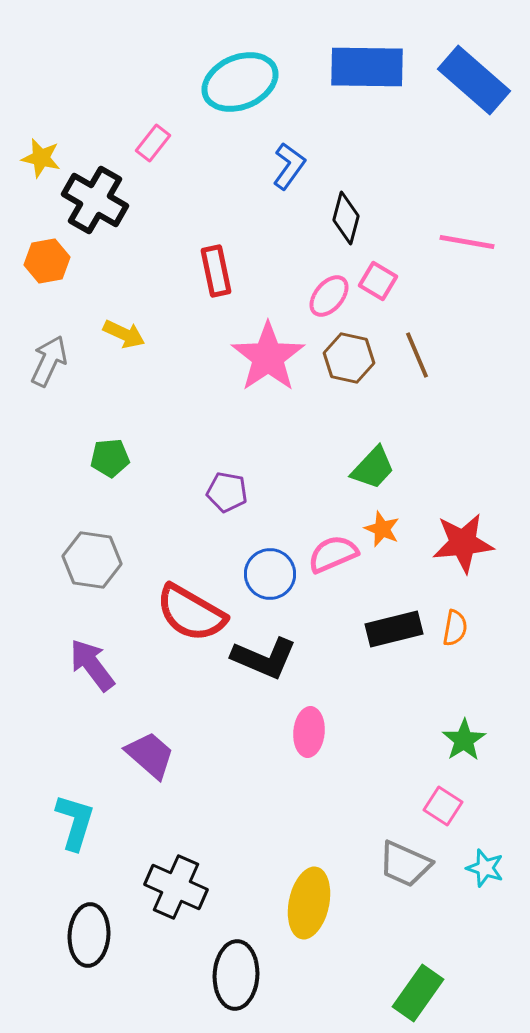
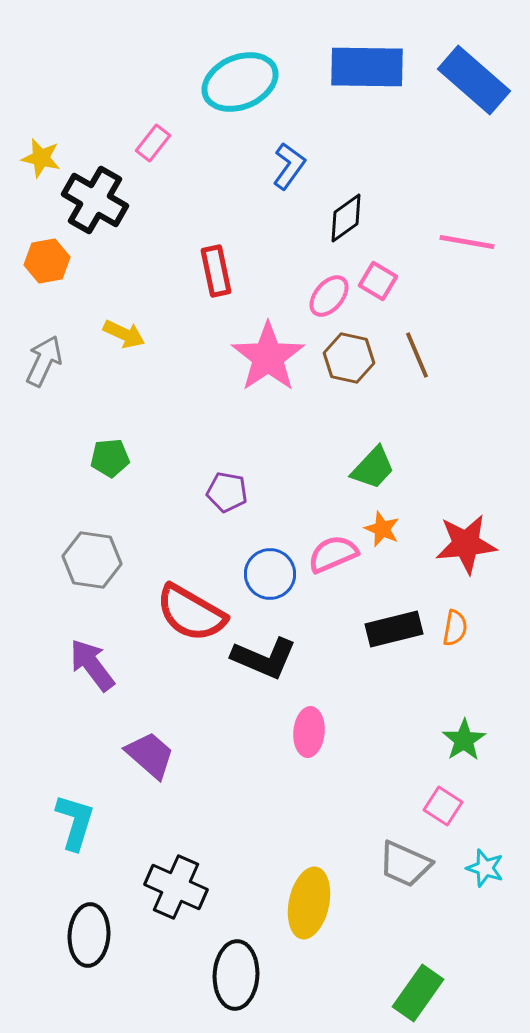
black diamond at (346, 218): rotated 39 degrees clockwise
gray arrow at (49, 361): moved 5 px left
red star at (463, 543): moved 3 px right, 1 px down
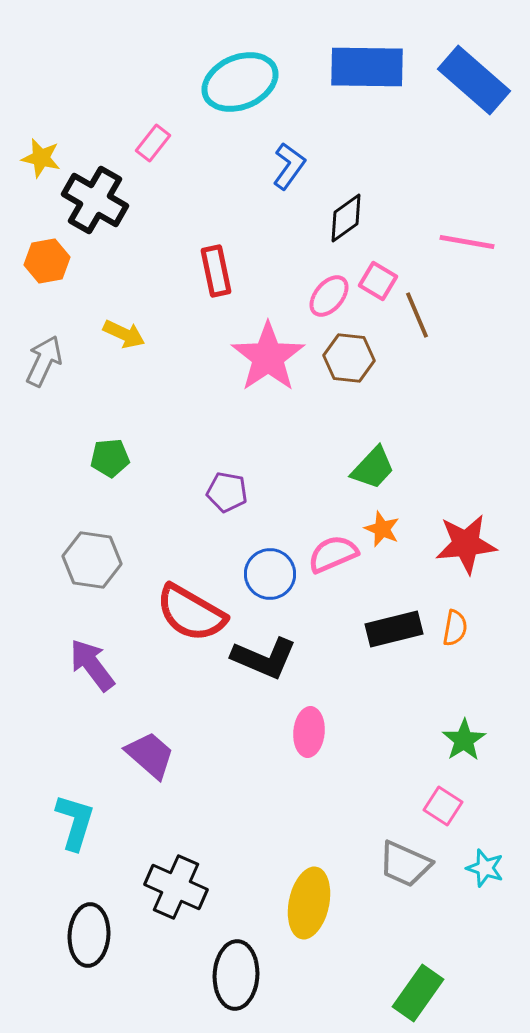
brown line at (417, 355): moved 40 px up
brown hexagon at (349, 358): rotated 6 degrees counterclockwise
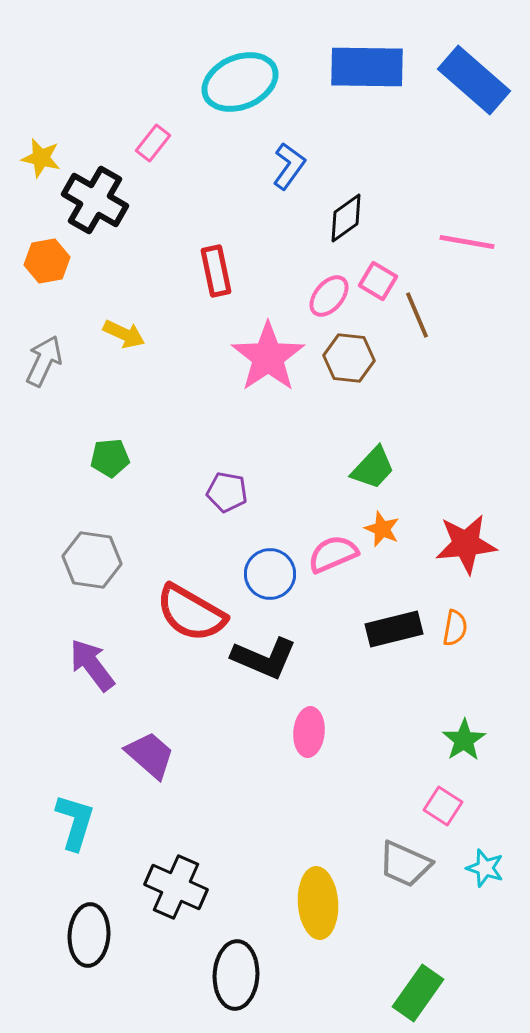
yellow ellipse at (309, 903): moved 9 px right; rotated 16 degrees counterclockwise
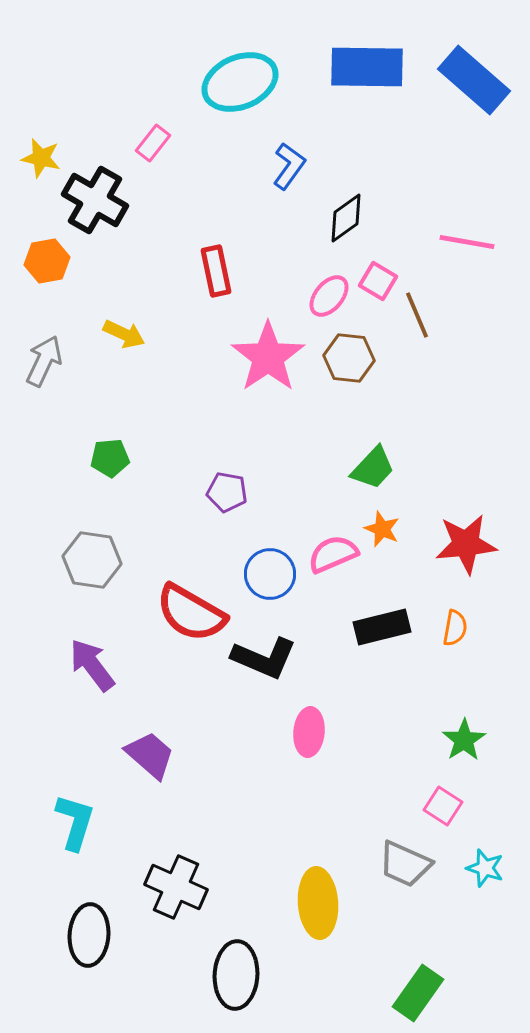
black rectangle at (394, 629): moved 12 px left, 2 px up
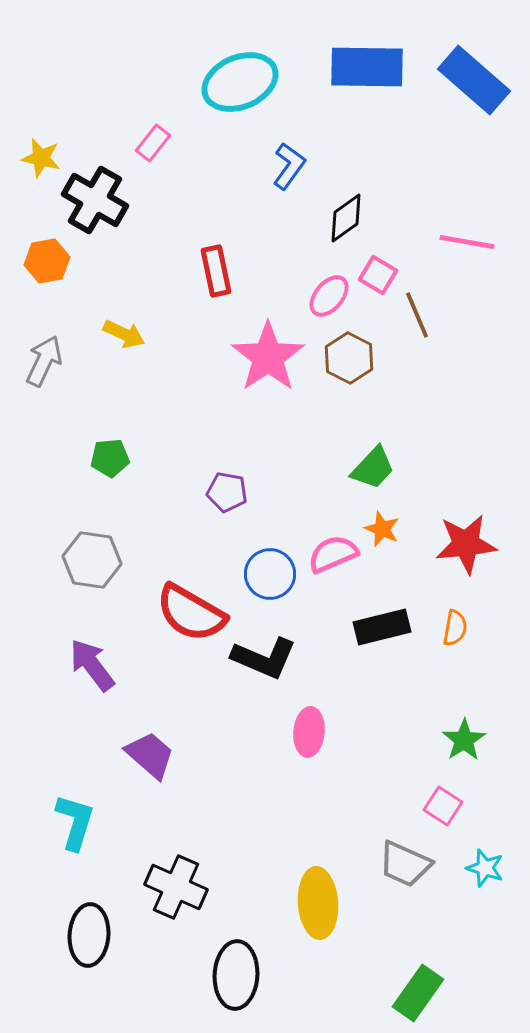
pink square at (378, 281): moved 6 px up
brown hexagon at (349, 358): rotated 21 degrees clockwise
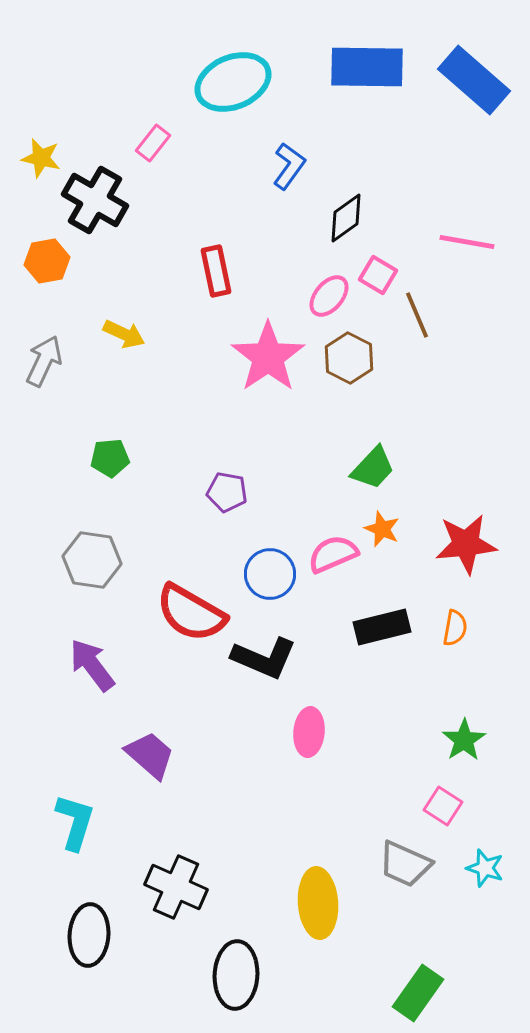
cyan ellipse at (240, 82): moved 7 px left
